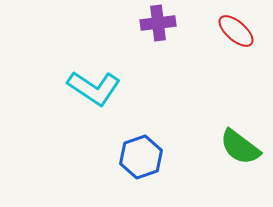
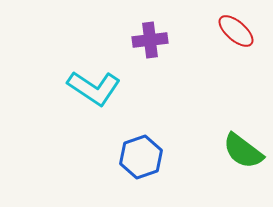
purple cross: moved 8 px left, 17 px down
green semicircle: moved 3 px right, 4 px down
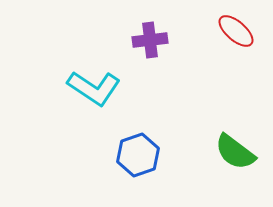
green semicircle: moved 8 px left, 1 px down
blue hexagon: moved 3 px left, 2 px up
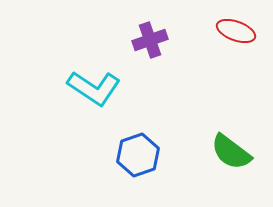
red ellipse: rotated 21 degrees counterclockwise
purple cross: rotated 12 degrees counterclockwise
green semicircle: moved 4 px left
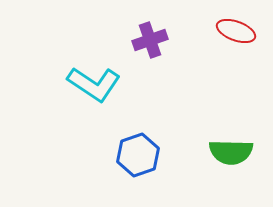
cyan L-shape: moved 4 px up
green semicircle: rotated 36 degrees counterclockwise
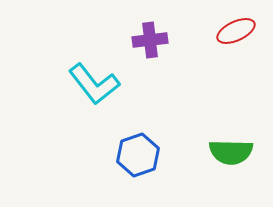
red ellipse: rotated 45 degrees counterclockwise
purple cross: rotated 12 degrees clockwise
cyan L-shape: rotated 18 degrees clockwise
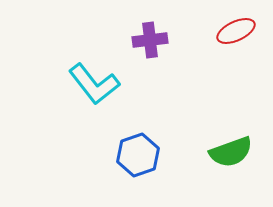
green semicircle: rotated 21 degrees counterclockwise
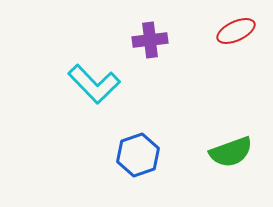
cyan L-shape: rotated 6 degrees counterclockwise
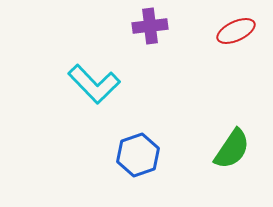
purple cross: moved 14 px up
green semicircle: moved 1 px right, 3 px up; rotated 36 degrees counterclockwise
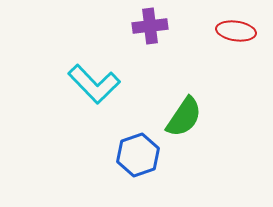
red ellipse: rotated 33 degrees clockwise
green semicircle: moved 48 px left, 32 px up
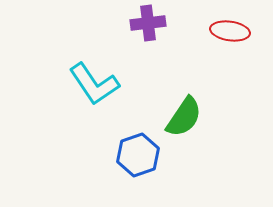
purple cross: moved 2 px left, 3 px up
red ellipse: moved 6 px left
cyan L-shape: rotated 10 degrees clockwise
